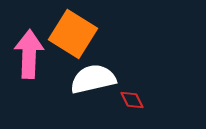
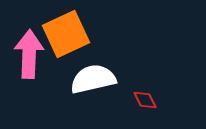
orange square: moved 7 px left; rotated 33 degrees clockwise
red diamond: moved 13 px right
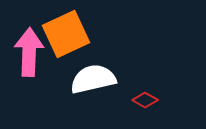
pink arrow: moved 2 px up
red diamond: rotated 35 degrees counterclockwise
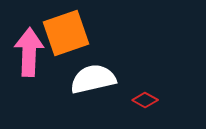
orange square: moved 1 px up; rotated 6 degrees clockwise
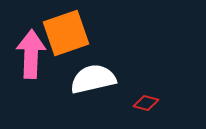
pink arrow: moved 2 px right, 2 px down
red diamond: moved 1 px right, 3 px down; rotated 15 degrees counterclockwise
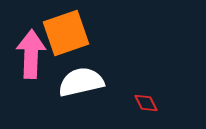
white semicircle: moved 12 px left, 3 px down
red diamond: rotated 50 degrees clockwise
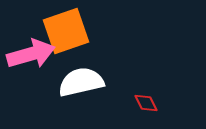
orange square: moved 2 px up
pink arrow: rotated 72 degrees clockwise
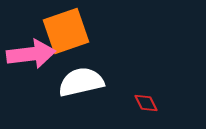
pink arrow: rotated 9 degrees clockwise
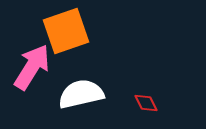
pink arrow: moved 1 px right, 13 px down; rotated 51 degrees counterclockwise
white semicircle: moved 12 px down
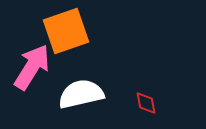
red diamond: rotated 15 degrees clockwise
